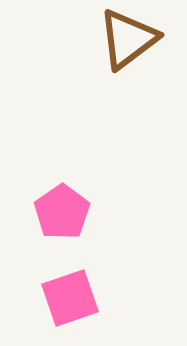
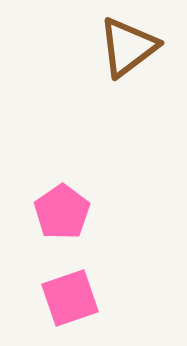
brown triangle: moved 8 px down
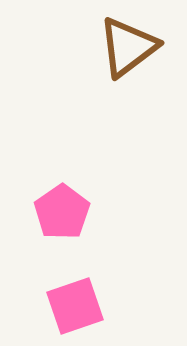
pink square: moved 5 px right, 8 px down
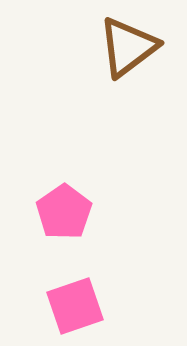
pink pentagon: moved 2 px right
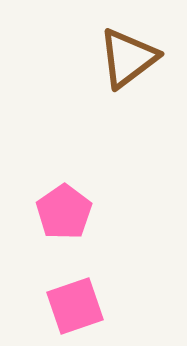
brown triangle: moved 11 px down
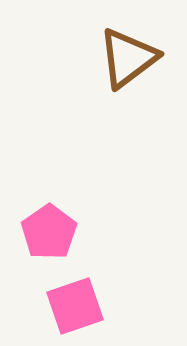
pink pentagon: moved 15 px left, 20 px down
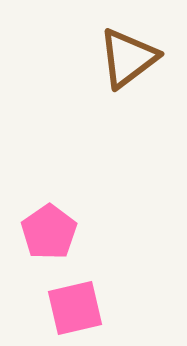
pink square: moved 2 px down; rotated 6 degrees clockwise
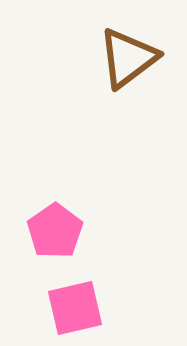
pink pentagon: moved 6 px right, 1 px up
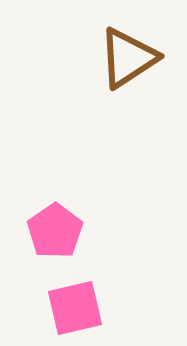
brown triangle: rotated 4 degrees clockwise
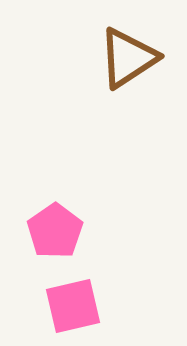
pink square: moved 2 px left, 2 px up
